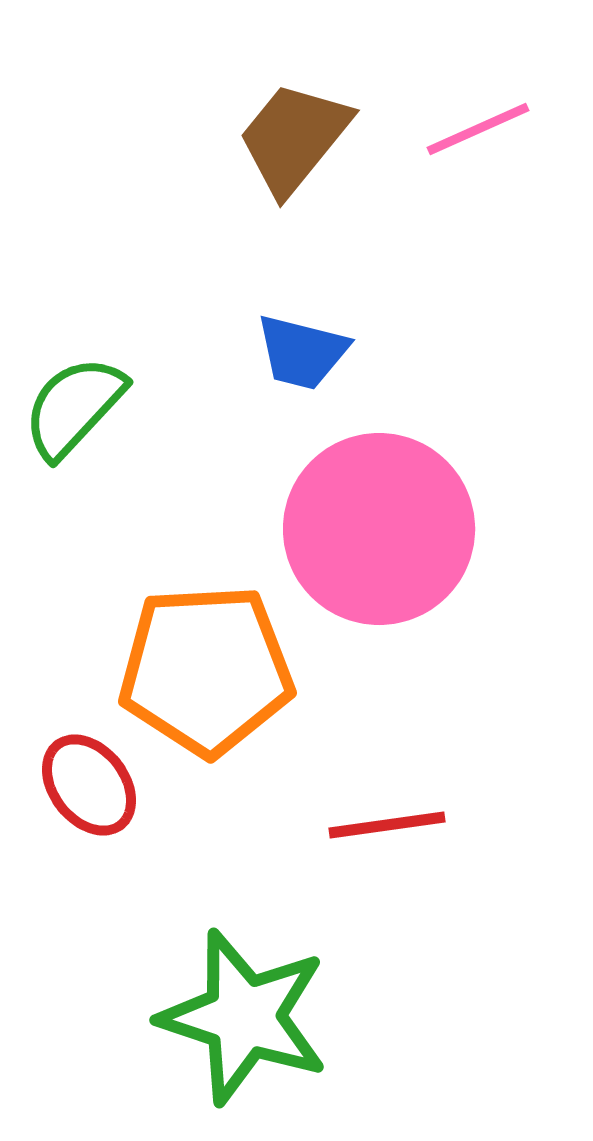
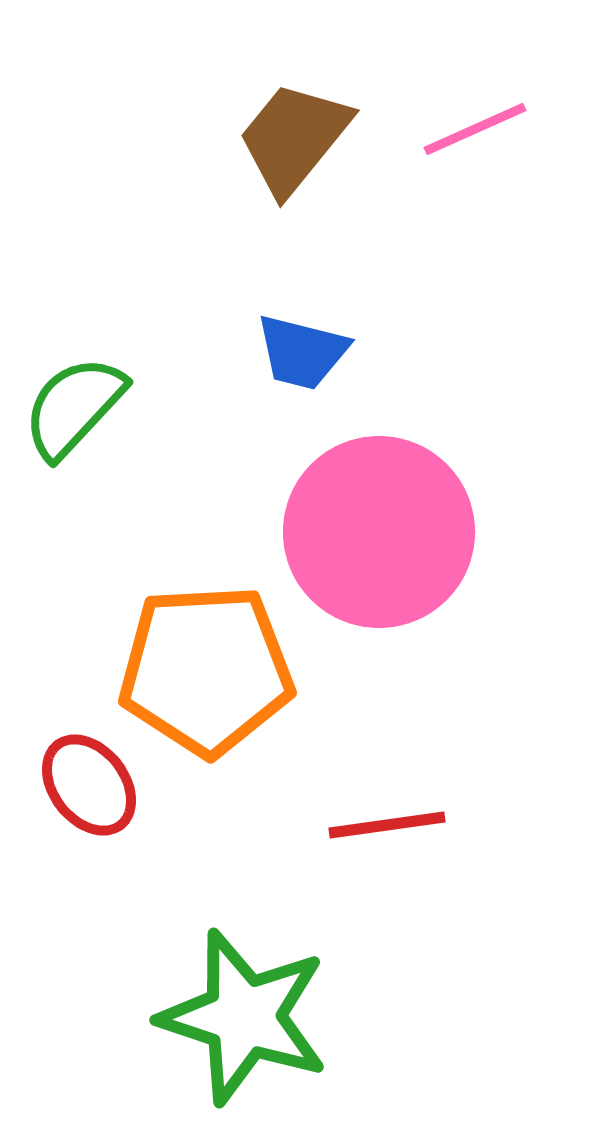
pink line: moved 3 px left
pink circle: moved 3 px down
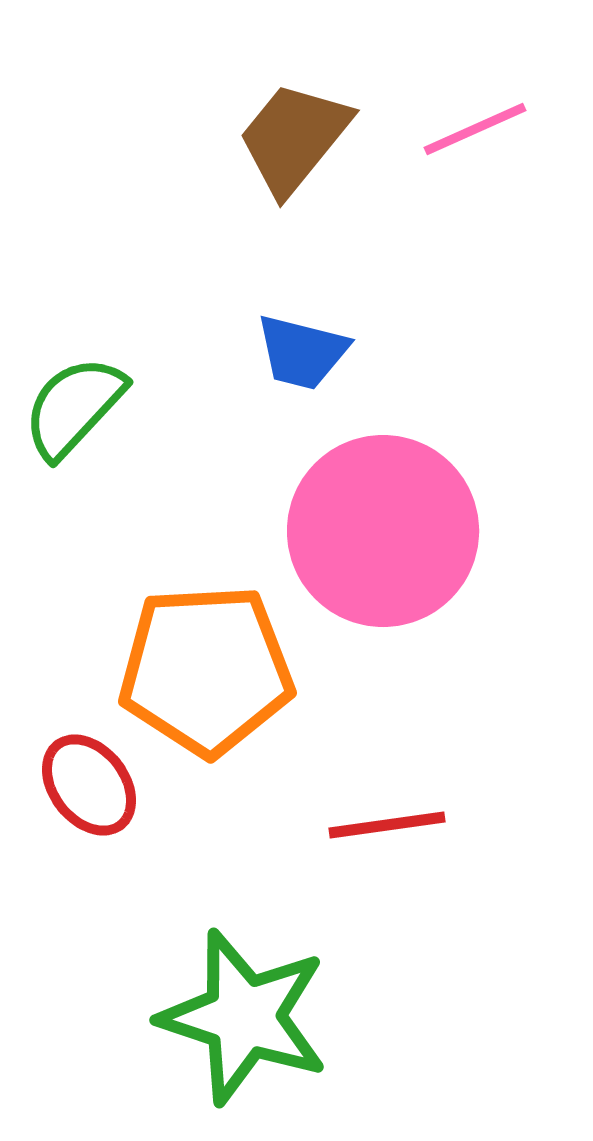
pink circle: moved 4 px right, 1 px up
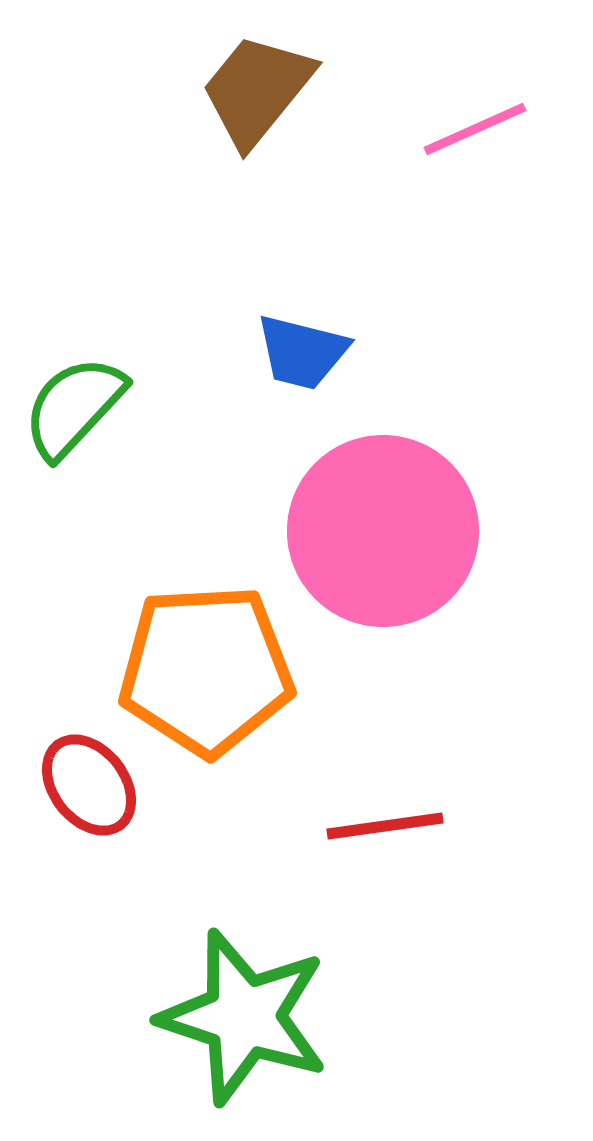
brown trapezoid: moved 37 px left, 48 px up
red line: moved 2 px left, 1 px down
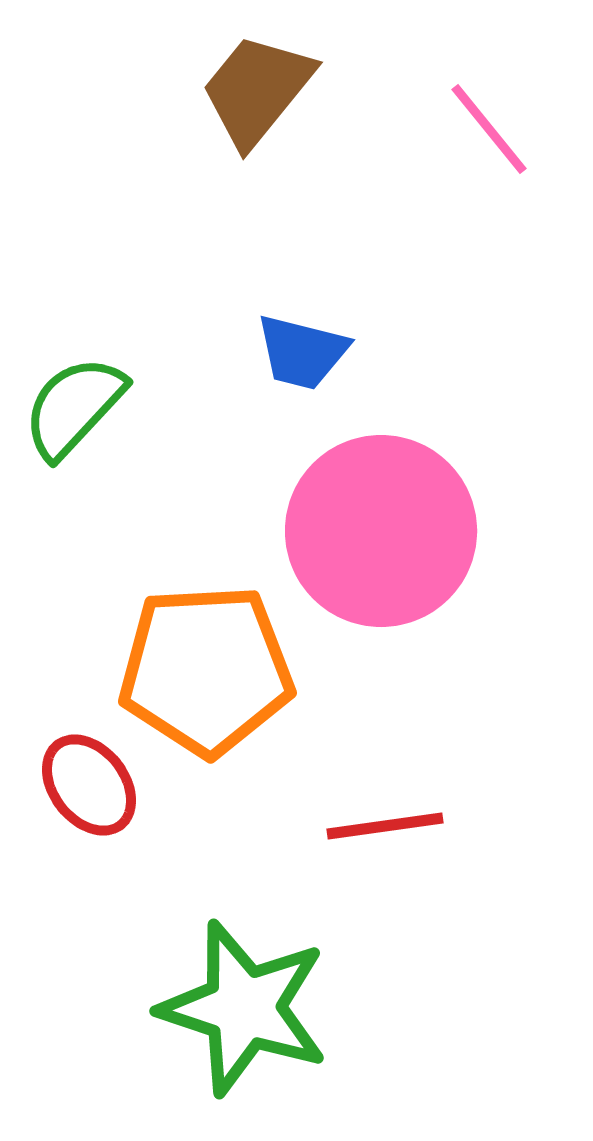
pink line: moved 14 px right; rotated 75 degrees clockwise
pink circle: moved 2 px left
green star: moved 9 px up
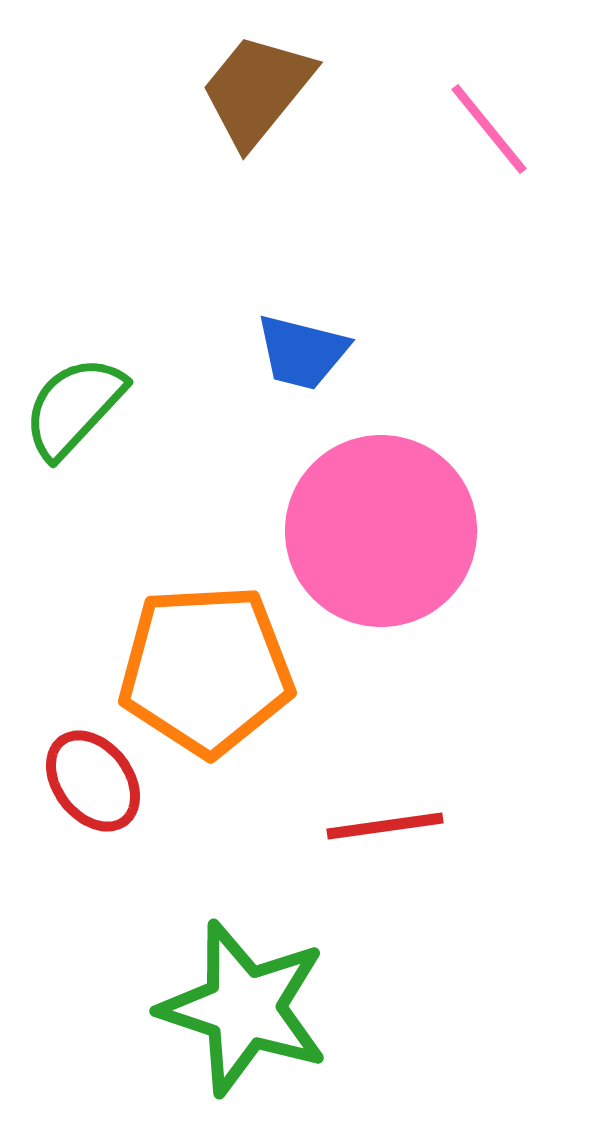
red ellipse: moved 4 px right, 4 px up
